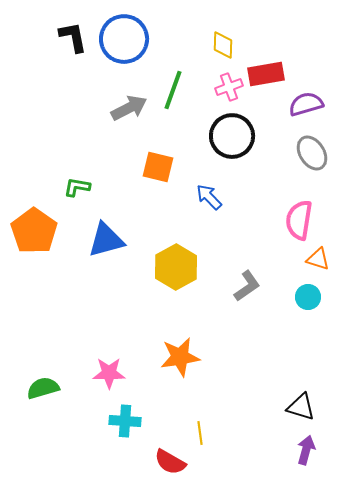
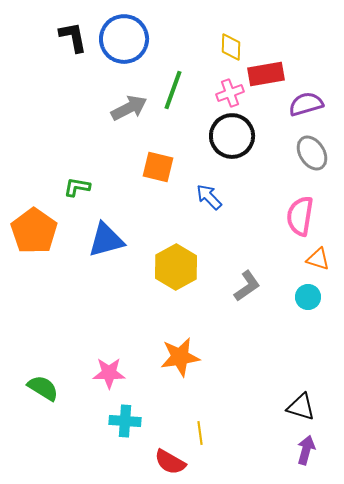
yellow diamond: moved 8 px right, 2 px down
pink cross: moved 1 px right, 6 px down
pink semicircle: moved 1 px right, 4 px up
green semicircle: rotated 48 degrees clockwise
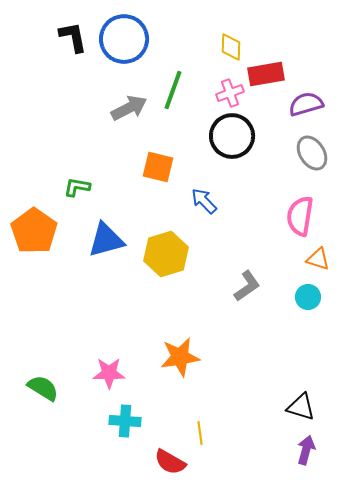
blue arrow: moved 5 px left, 4 px down
yellow hexagon: moved 10 px left, 13 px up; rotated 12 degrees clockwise
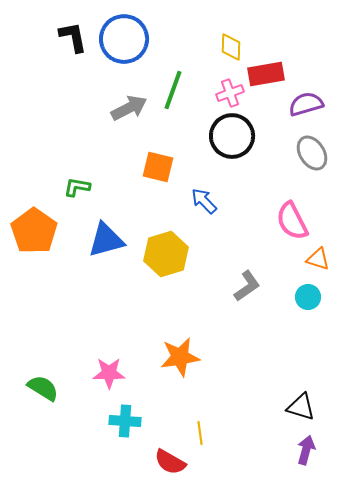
pink semicircle: moved 8 px left, 5 px down; rotated 36 degrees counterclockwise
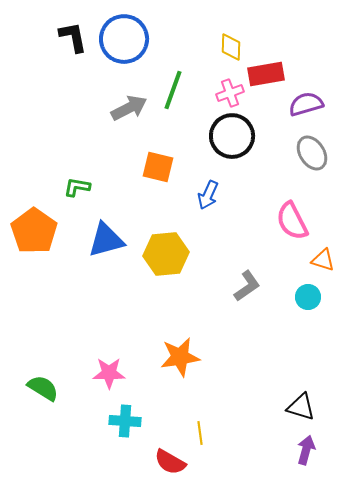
blue arrow: moved 4 px right, 6 px up; rotated 112 degrees counterclockwise
yellow hexagon: rotated 12 degrees clockwise
orange triangle: moved 5 px right, 1 px down
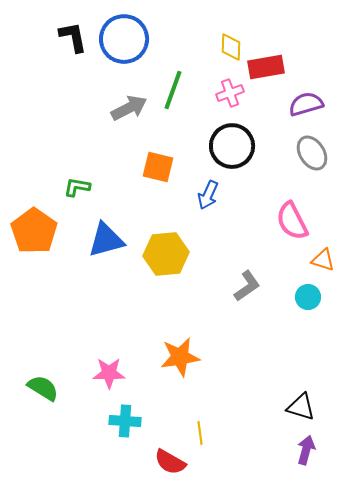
red rectangle: moved 7 px up
black circle: moved 10 px down
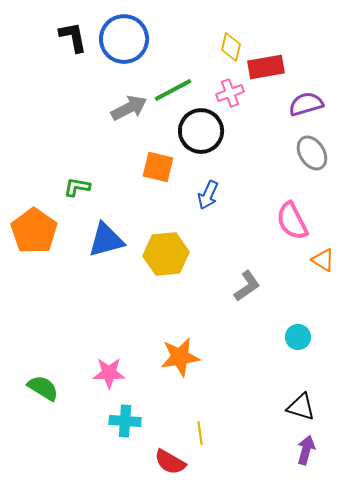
yellow diamond: rotated 12 degrees clockwise
green line: rotated 42 degrees clockwise
black circle: moved 31 px left, 15 px up
orange triangle: rotated 15 degrees clockwise
cyan circle: moved 10 px left, 40 px down
